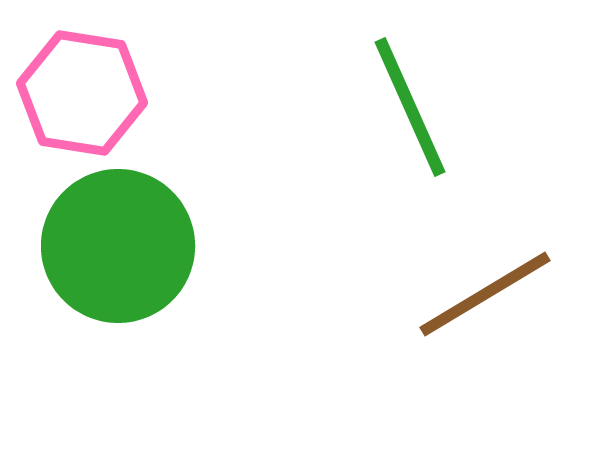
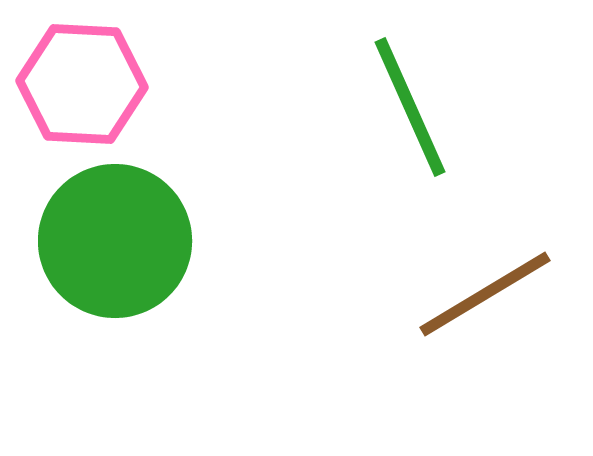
pink hexagon: moved 9 px up; rotated 6 degrees counterclockwise
green circle: moved 3 px left, 5 px up
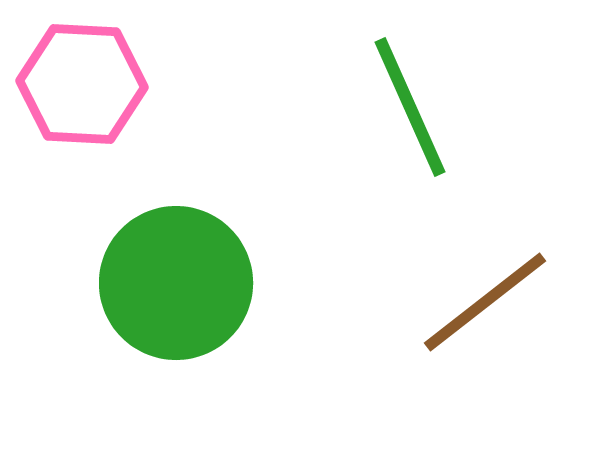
green circle: moved 61 px right, 42 px down
brown line: moved 8 px down; rotated 7 degrees counterclockwise
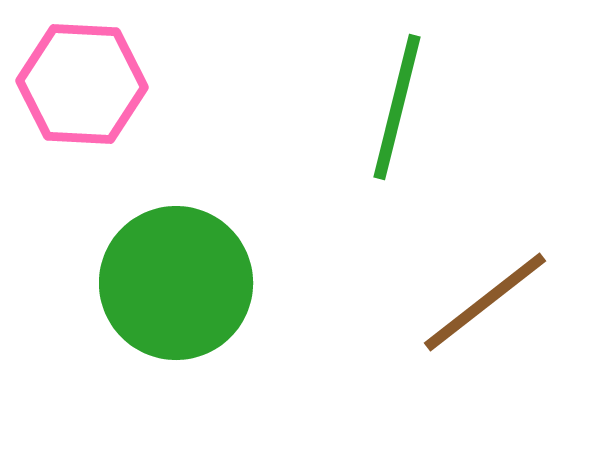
green line: moved 13 px left; rotated 38 degrees clockwise
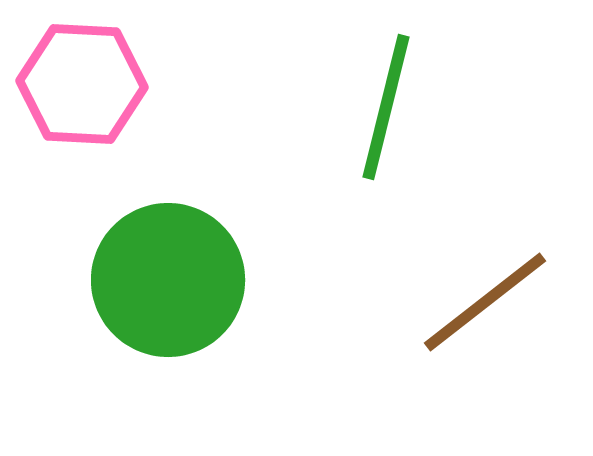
green line: moved 11 px left
green circle: moved 8 px left, 3 px up
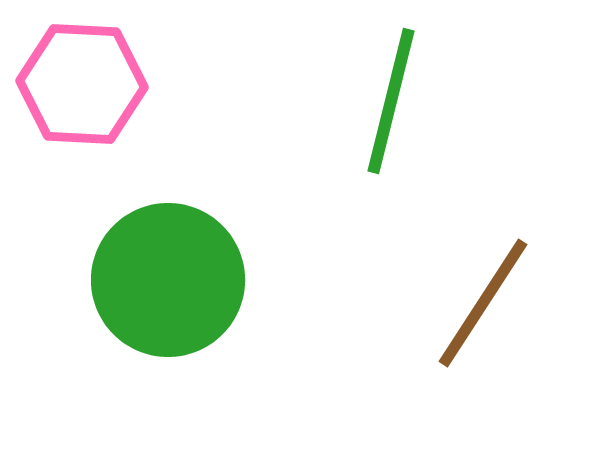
green line: moved 5 px right, 6 px up
brown line: moved 2 px left, 1 px down; rotated 19 degrees counterclockwise
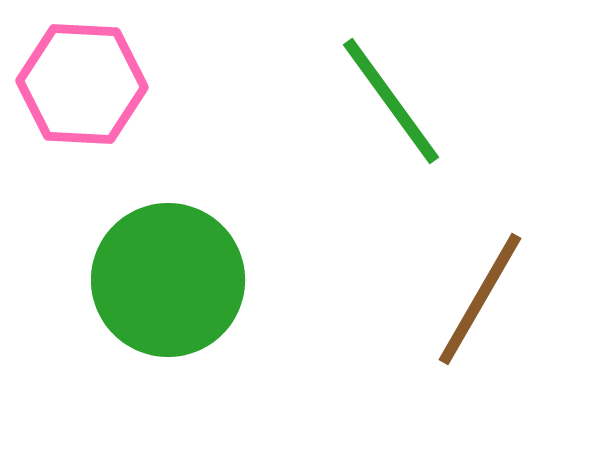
green line: rotated 50 degrees counterclockwise
brown line: moved 3 px left, 4 px up; rotated 3 degrees counterclockwise
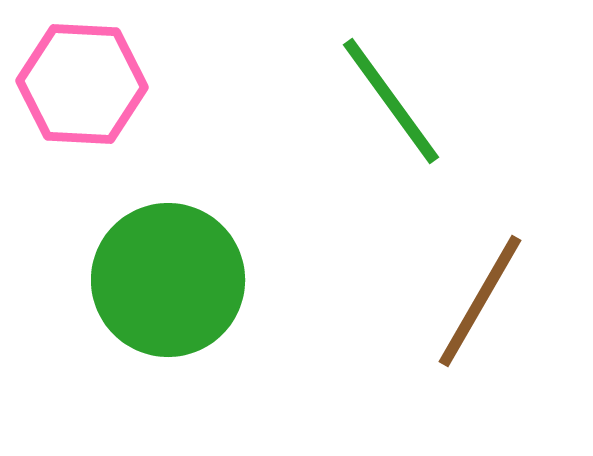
brown line: moved 2 px down
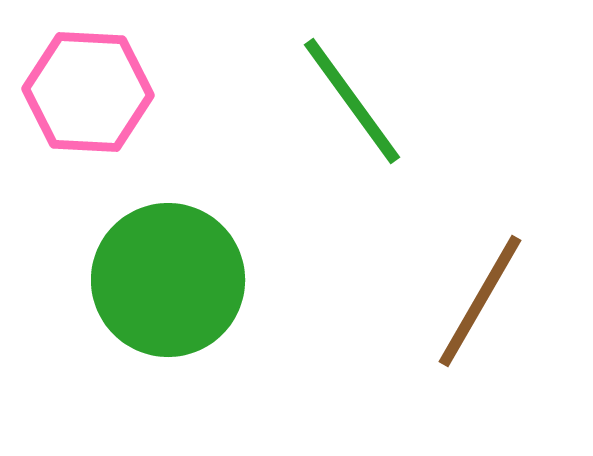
pink hexagon: moved 6 px right, 8 px down
green line: moved 39 px left
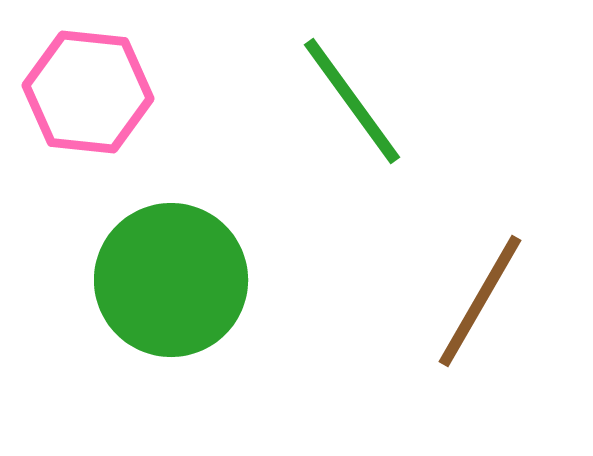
pink hexagon: rotated 3 degrees clockwise
green circle: moved 3 px right
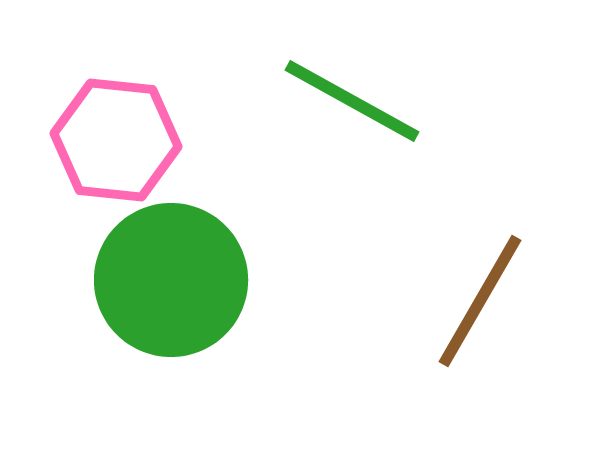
pink hexagon: moved 28 px right, 48 px down
green line: rotated 25 degrees counterclockwise
